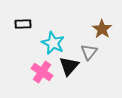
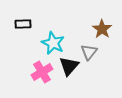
pink cross: rotated 25 degrees clockwise
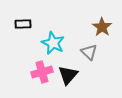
brown star: moved 2 px up
gray triangle: rotated 24 degrees counterclockwise
black triangle: moved 1 px left, 9 px down
pink cross: rotated 15 degrees clockwise
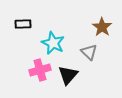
pink cross: moved 2 px left, 2 px up
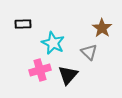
brown star: moved 1 px down
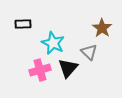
black triangle: moved 7 px up
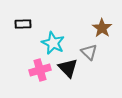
black triangle: rotated 25 degrees counterclockwise
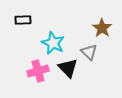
black rectangle: moved 4 px up
pink cross: moved 2 px left, 1 px down
